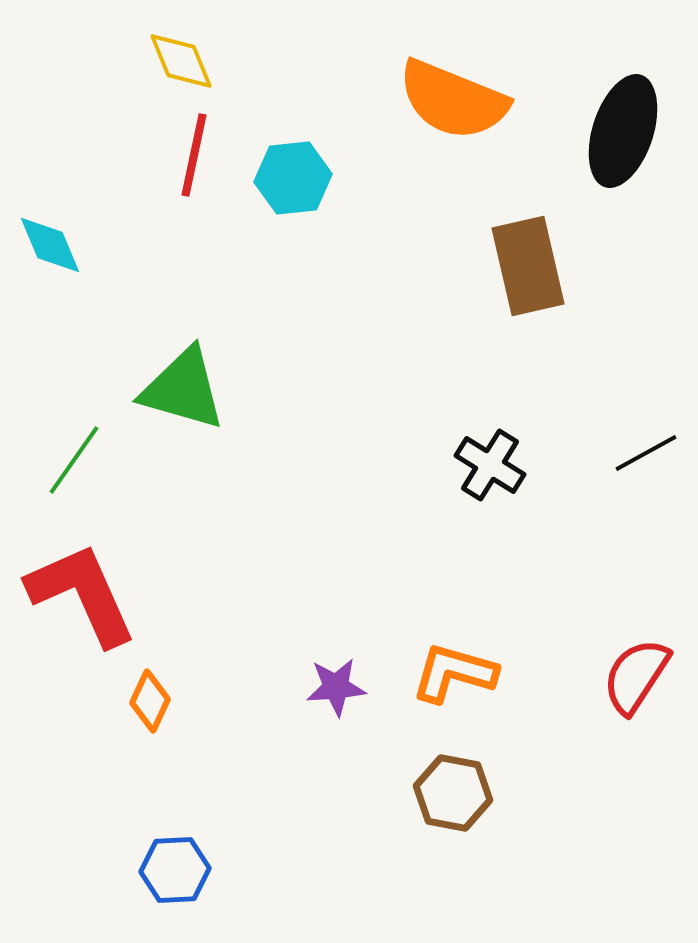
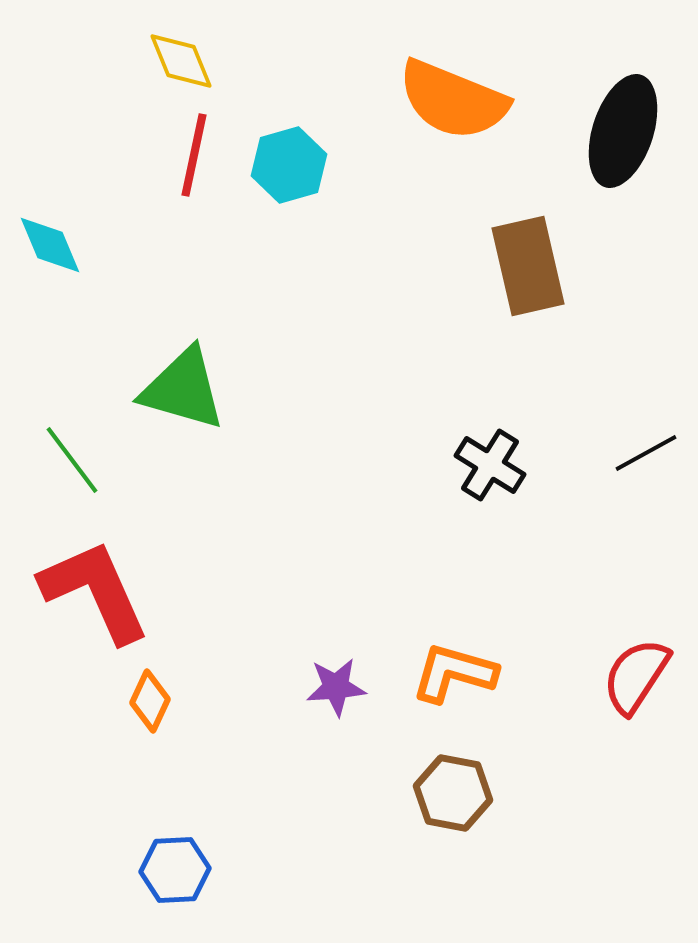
cyan hexagon: moved 4 px left, 13 px up; rotated 10 degrees counterclockwise
green line: moved 2 px left; rotated 72 degrees counterclockwise
red L-shape: moved 13 px right, 3 px up
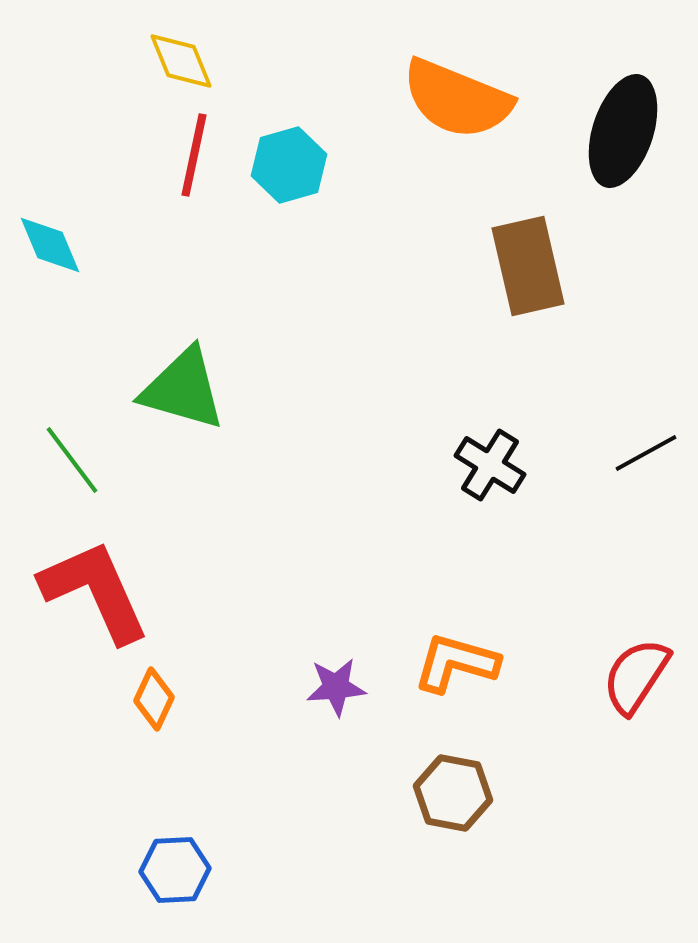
orange semicircle: moved 4 px right, 1 px up
orange L-shape: moved 2 px right, 10 px up
orange diamond: moved 4 px right, 2 px up
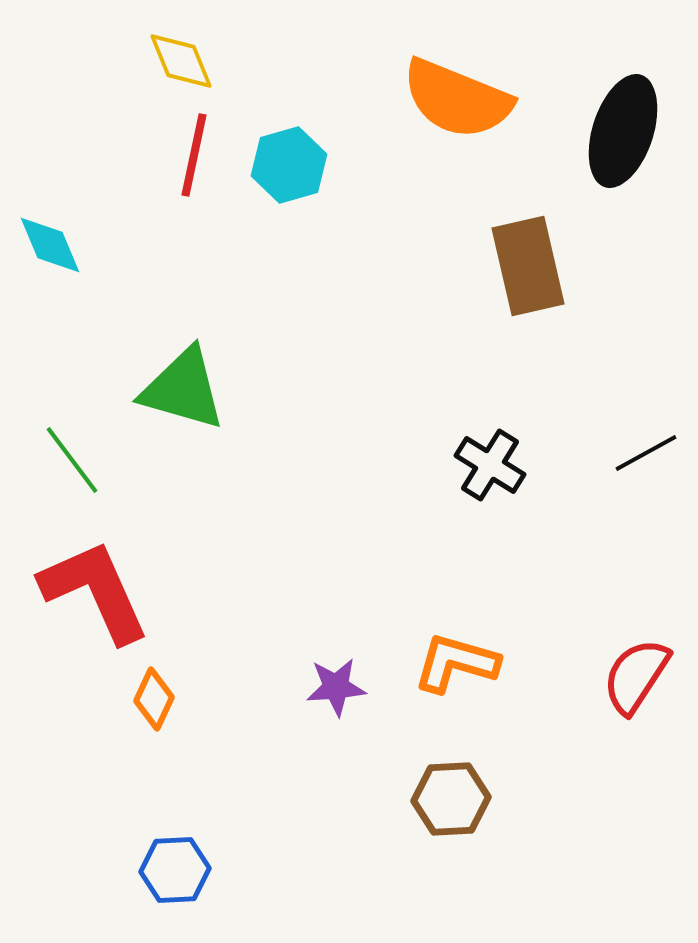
brown hexagon: moved 2 px left, 6 px down; rotated 14 degrees counterclockwise
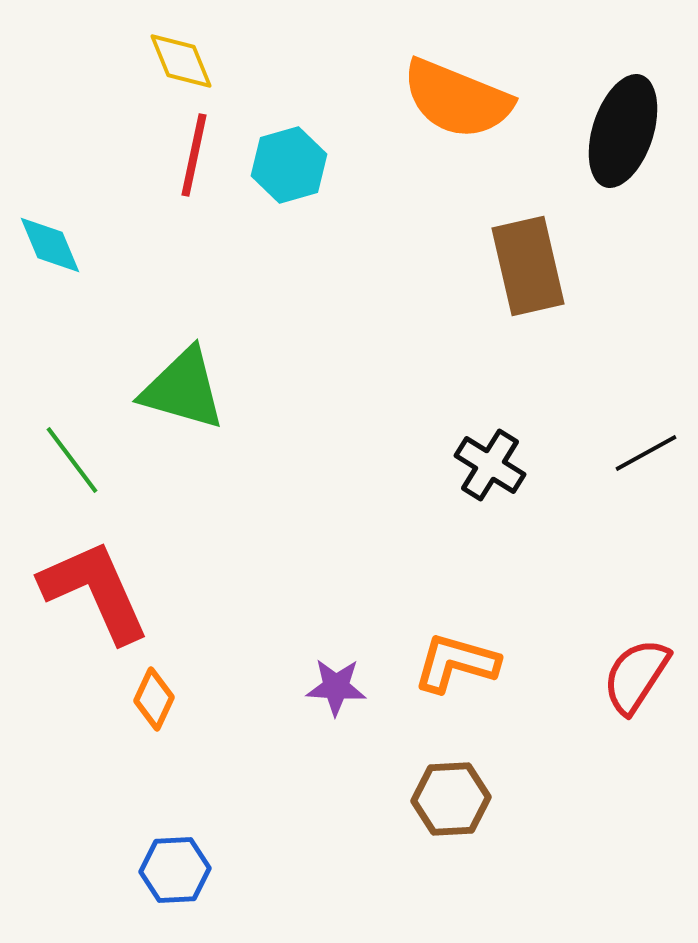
purple star: rotated 8 degrees clockwise
